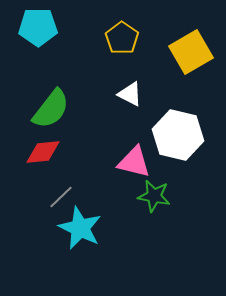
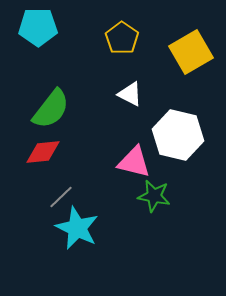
cyan star: moved 3 px left
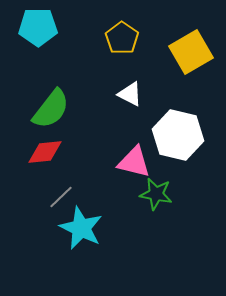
red diamond: moved 2 px right
green star: moved 2 px right, 2 px up
cyan star: moved 4 px right
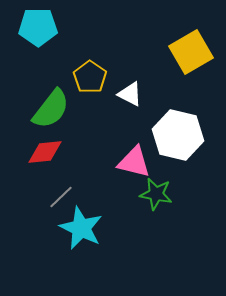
yellow pentagon: moved 32 px left, 39 px down
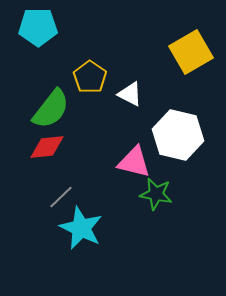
red diamond: moved 2 px right, 5 px up
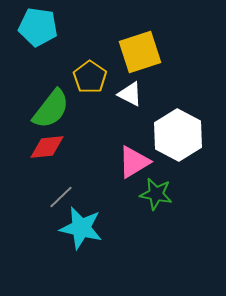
cyan pentagon: rotated 9 degrees clockwise
yellow square: moved 51 px left; rotated 12 degrees clockwise
white hexagon: rotated 15 degrees clockwise
pink triangle: rotated 45 degrees counterclockwise
cyan star: rotated 12 degrees counterclockwise
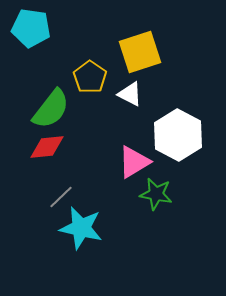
cyan pentagon: moved 7 px left, 1 px down
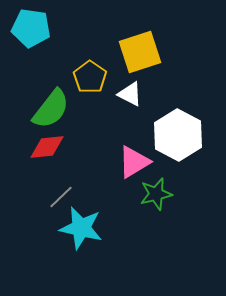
green star: rotated 24 degrees counterclockwise
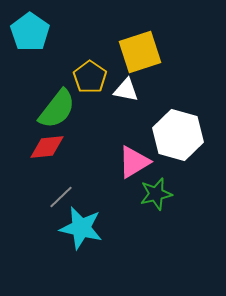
cyan pentagon: moved 1 px left, 4 px down; rotated 27 degrees clockwise
white triangle: moved 4 px left, 4 px up; rotated 16 degrees counterclockwise
green semicircle: moved 6 px right
white hexagon: rotated 12 degrees counterclockwise
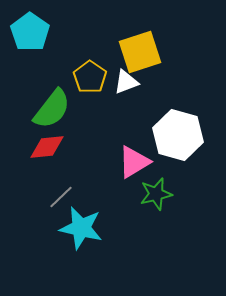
white triangle: moved 8 px up; rotated 32 degrees counterclockwise
green semicircle: moved 5 px left
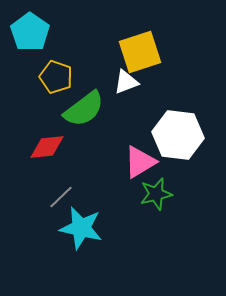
yellow pentagon: moved 34 px left; rotated 16 degrees counterclockwise
green semicircle: moved 32 px right; rotated 15 degrees clockwise
white hexagon: rotated 9 degrees counterclockwise
pink triangle: moved 6 px right
